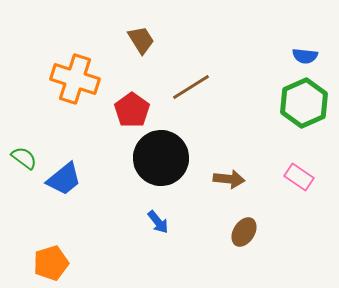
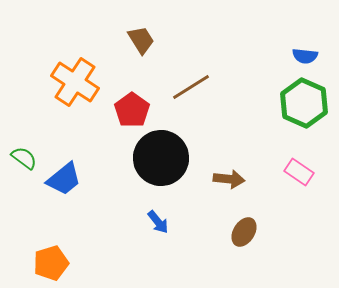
orange cross: moved 3 px down; rotated 15 degrees clockwise
green hexagon: rotated 12 degrees counterclockwise
pink rectangle: moved 5 px up
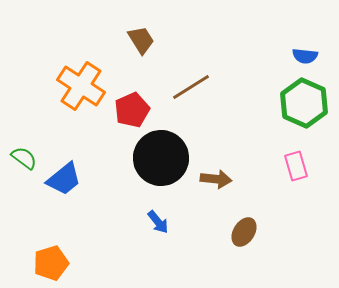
orange cross: moved 6 px right, 4 px down
red pentagon: rotated 12 degrees clockwise
pink rectangle: moved 3 px left, 6 px up; rotated 40 degrees clockwise
brown arrow: moved 13 px left
